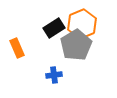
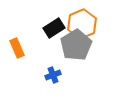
blue cross: moved 1 px left; rotated 14 degrees counterclockwise
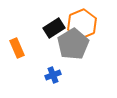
gray pentagon: moved 3 px left, 1 px up
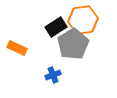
orange hexagon: moved 1 px right, 4 px up; rotated 16 degrees clockwise
black rectangle: moved 2 px right, 1 px up
orange rectangle: rotated 42 degrees counterclockwise
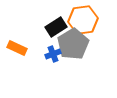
blue cross: moved 21 px up
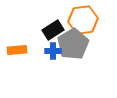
black rectangle: moved 3 px left, 3 px down
orange rectangle: moved 2 px down; rotated 30 degrees counterclockwise
blue cross: moved 3 px up; rotated 21 degrees clockwise
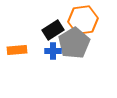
gray pentagon: moved 1 px right, 1 px up
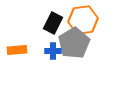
black rectangle: moved 7 px up; rotated 30 degrees counterclockwise
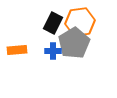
orange hexagon: moved 3 px left, 2 px down
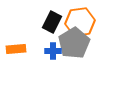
black rectangle: moved 1 px left, 1 px up
orange rectangle: moved 1 px left, 1 px up
